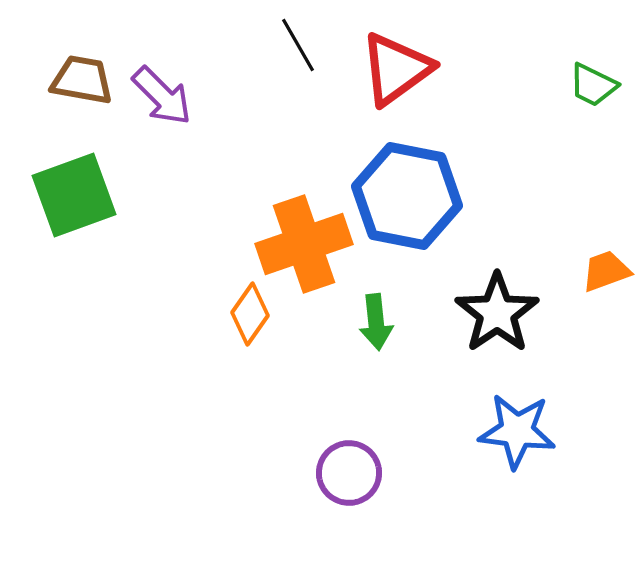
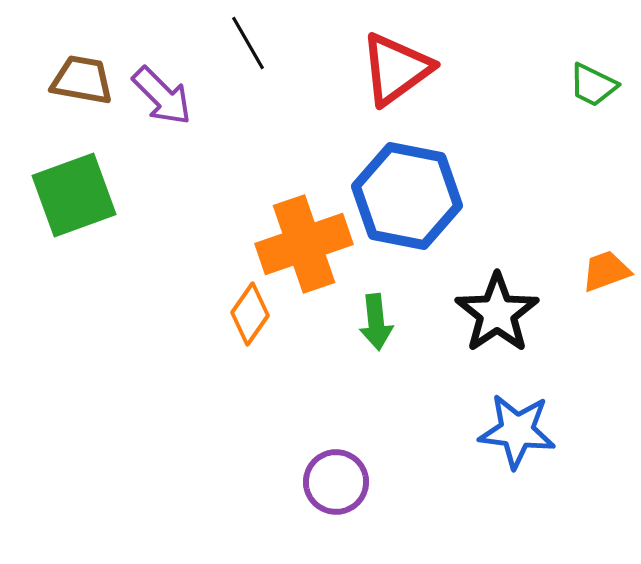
black line: moved 50 px left, 2 px up
purple circle: moved 13 px left, 9 px down
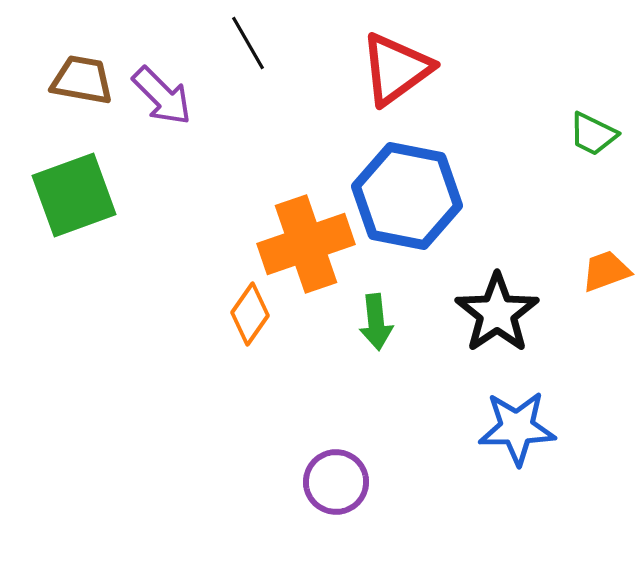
green trapezoid: moved 49 px down
orange cross: moved 2 px right
blue star: moved 3 px up; rotated 8 degrees counterclockwise
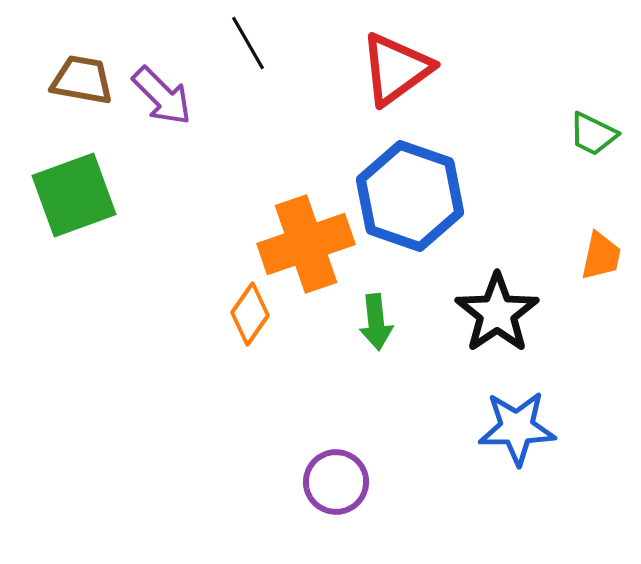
blue hexagon: moved 3 px right; rotated 8 degrees clockwise
orange trapezoid: moved 5 px left, 15 px up; rotated 122 degrees clockwise
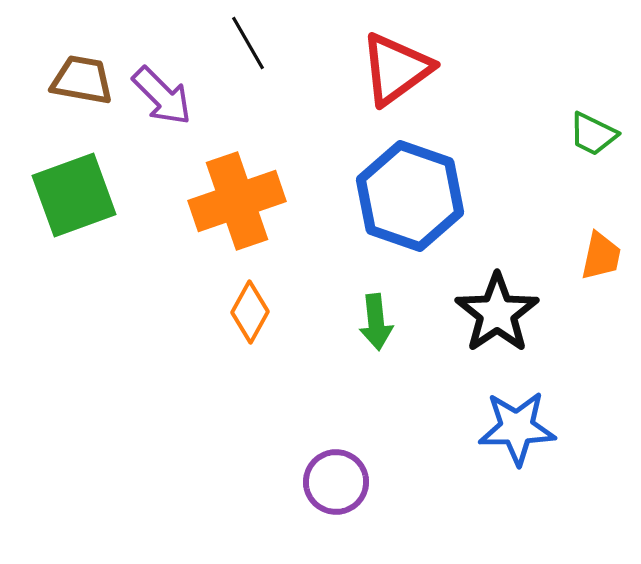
orange cross: moved 69 px left, 43 px up
orange diamond: moved 2 px up; rotated 6 degrees counterclockwise
